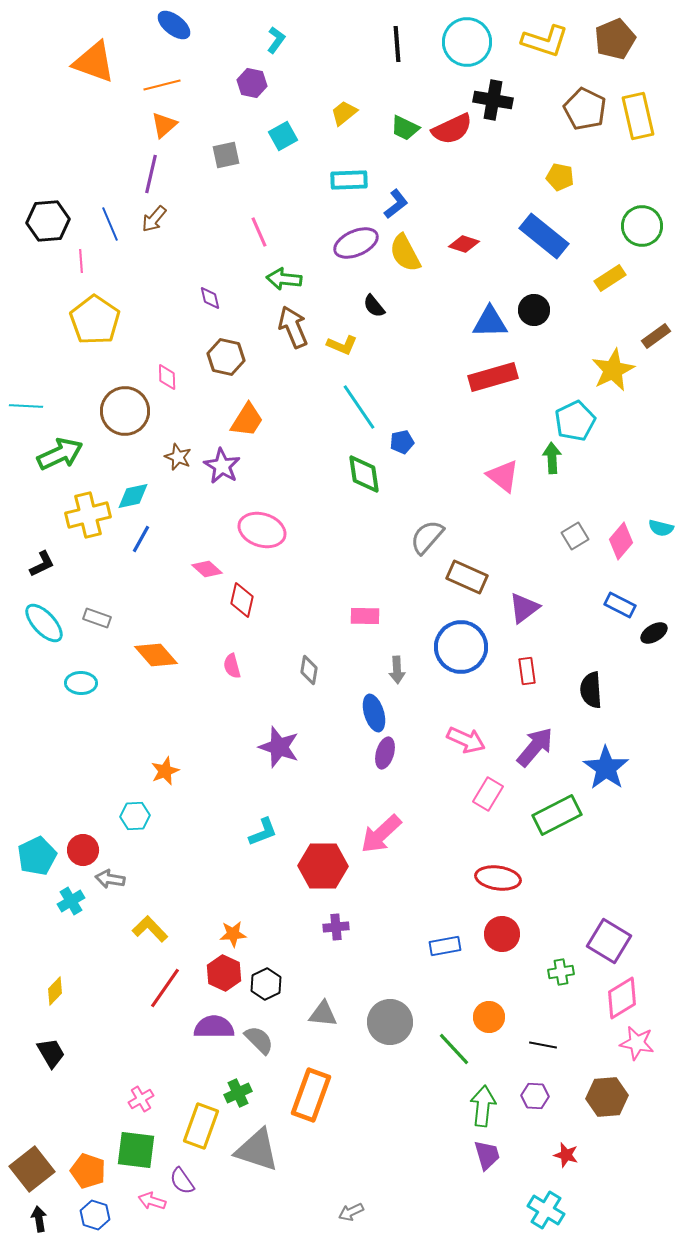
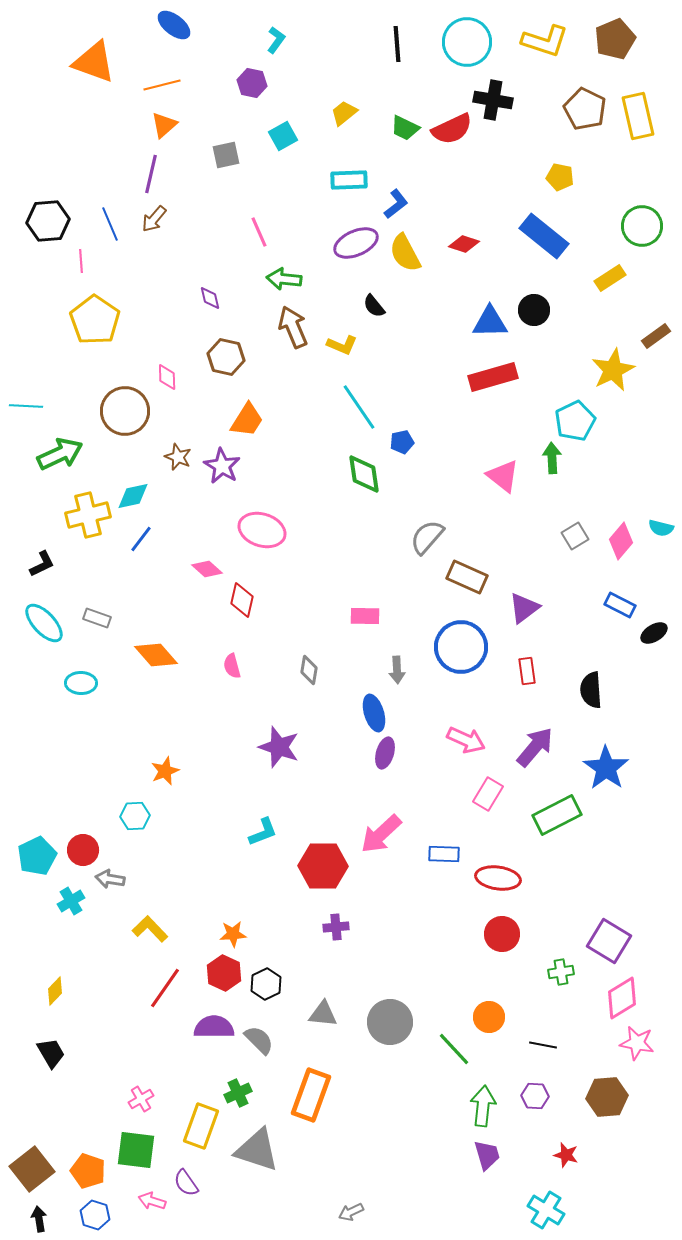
blue line at (141, 539): rotated 8 degrees clockwise
blue rectangle at (445, 946): moved 1 px left, 92 px up; rotated 12 degrees clockwise
purple semicircle at (182, 1181): moved 4 px right, 2 px down
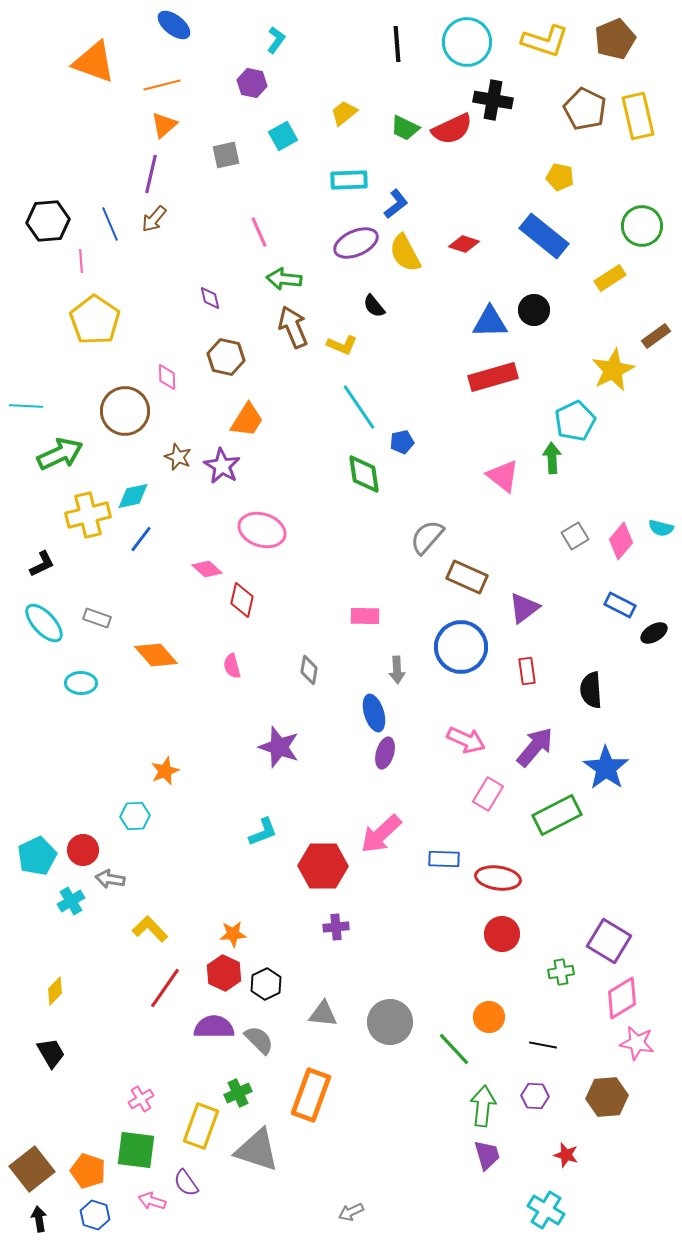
blue rectangle at (444, 854): moved 5 px down
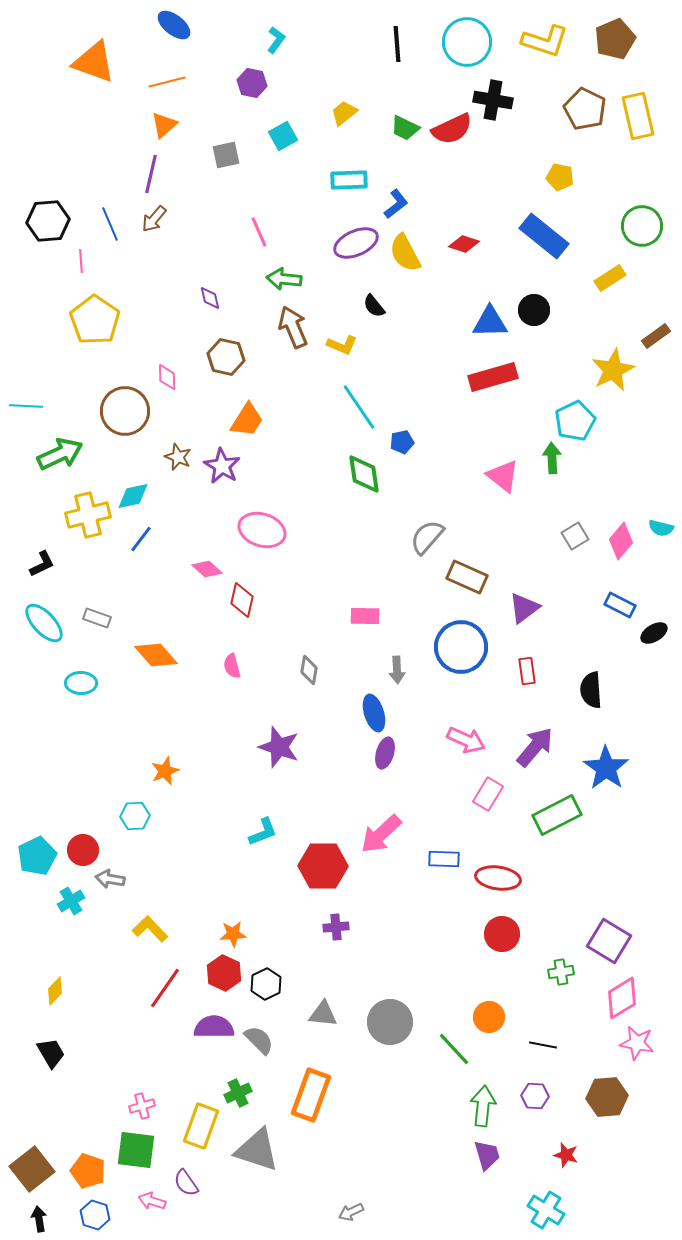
orange line at (162, 85): moved 5 px right, 3 px up
pink cross at (141, 1099): moved 1 px right, 7 px down; rotated 15 degrees clockwise
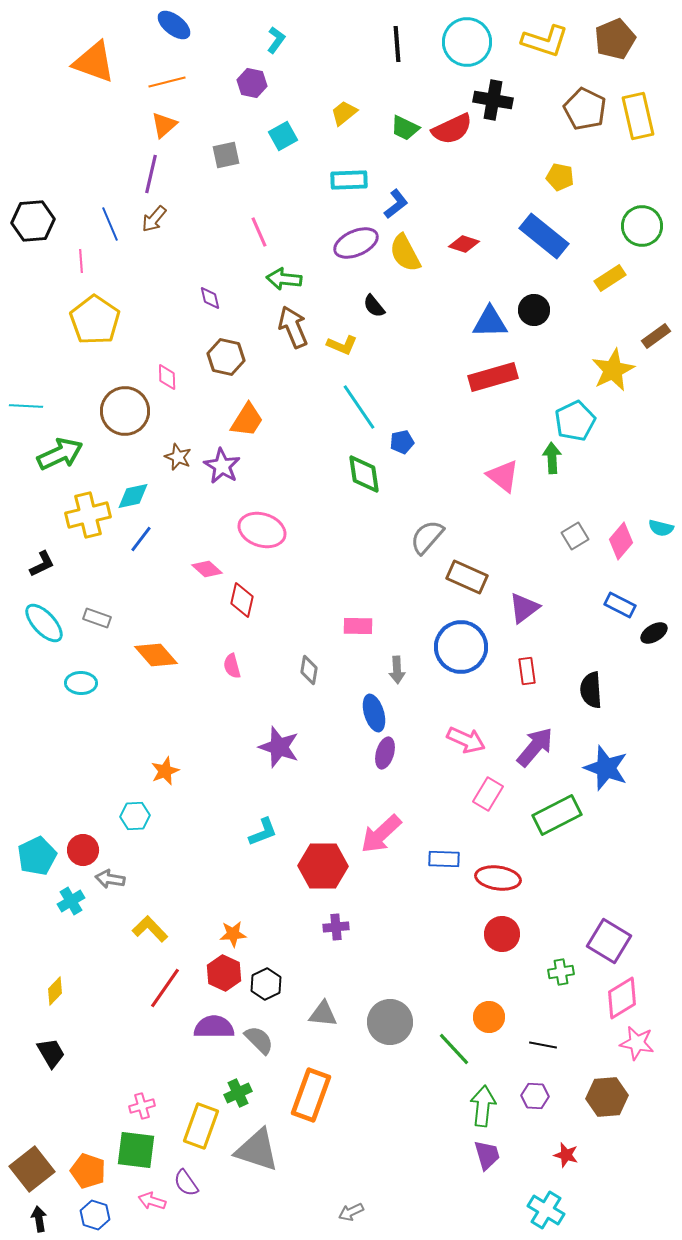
black hexagon at (48, 221): moved 15 px left
pink rectangle at (365, 616): moved 7 px left, 10 px down
blue star at (606, 768): rotated 15 degrees counterclockwise
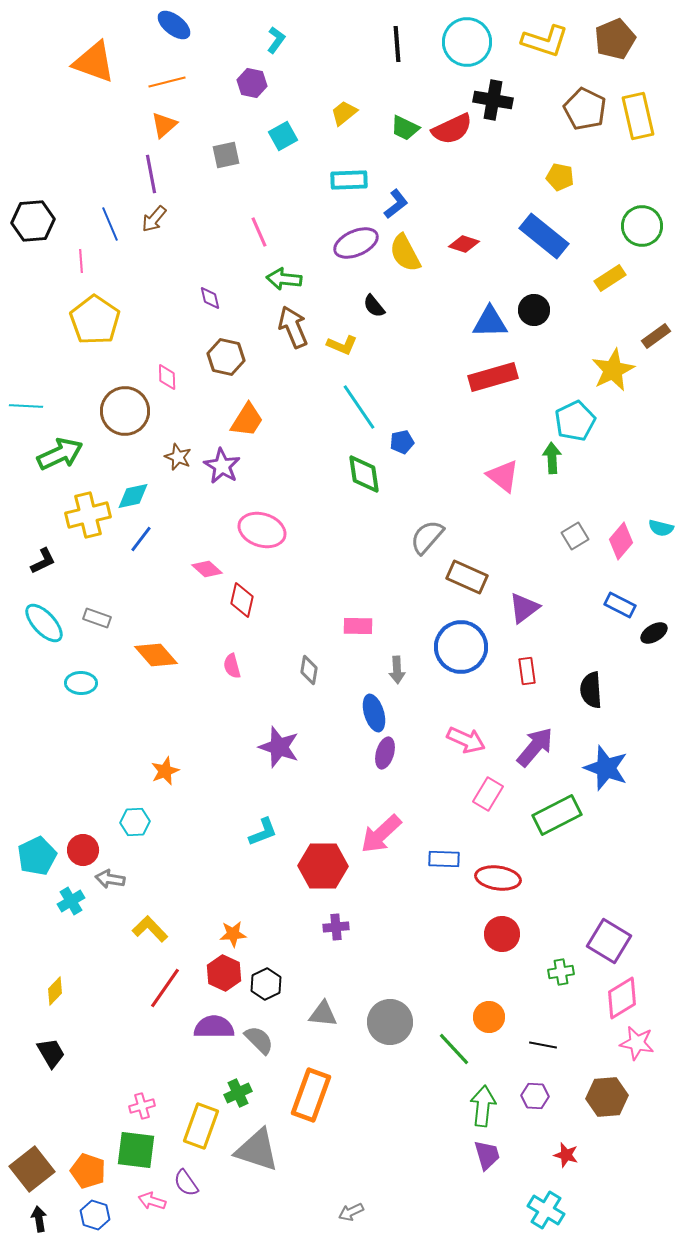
purple line at (151, 174): rotated 24 degrees counterclockwise
black L-shape at (42, 564): moved 1 px right, 3 px up
cyan hexagon at (135, 816): moved 6 px down
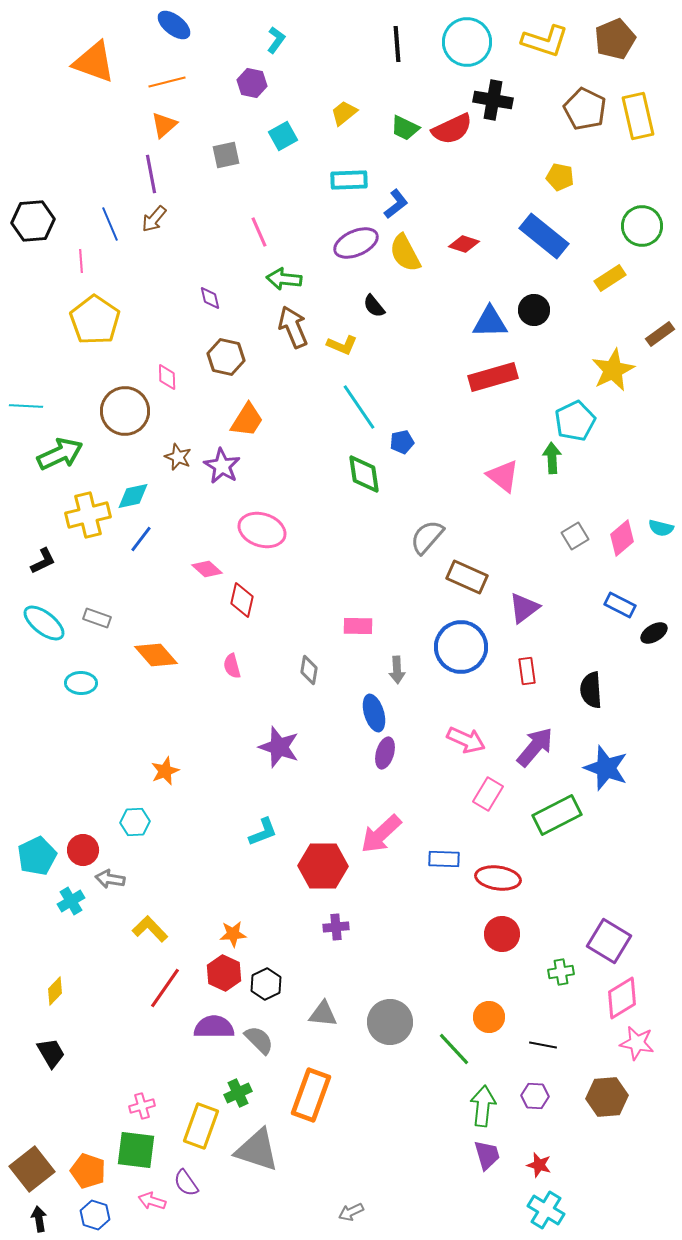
brown rectangle at (656, 336): moved 4 px right, 2 px up
pink diamond at (621, 541): moved 1 px right, 3 px up; rotated 9 degrees clockwise
cyan ellipse at (44, 623): rotated 9 degrees counterclockwise
red star at (566, 1155): moved 27 px left, 10 px down
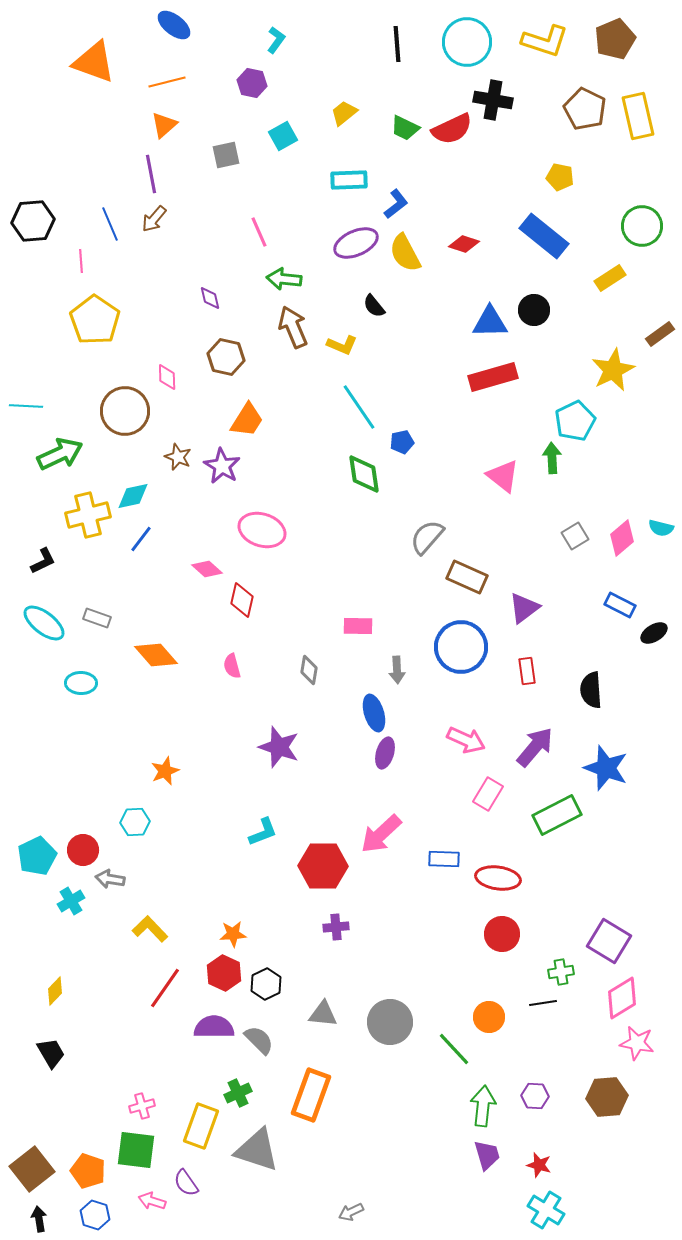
black line at (543, 1045): moved 42 px up; rotated 20 degrees counterclockwise
